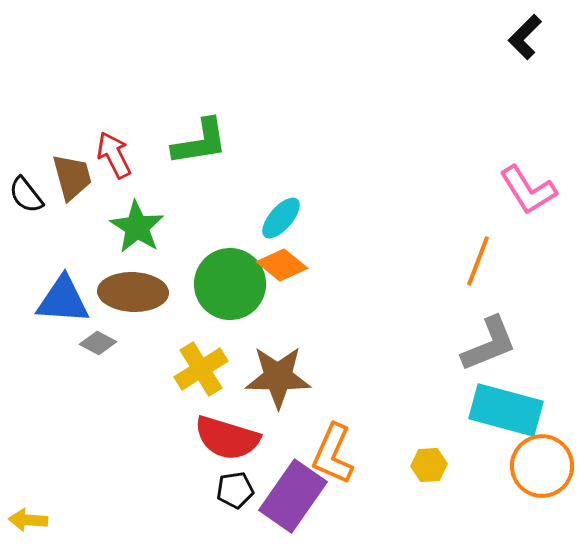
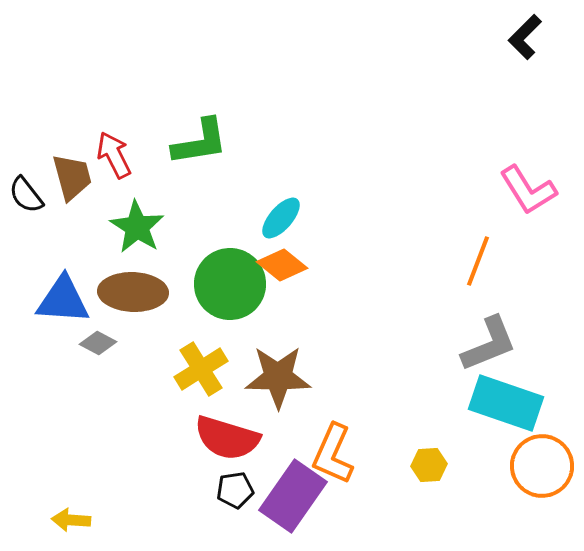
cyan rectangle: moved 7 px up; rotated 4 degrees clockwise
yellow arrow: moved 43 px right
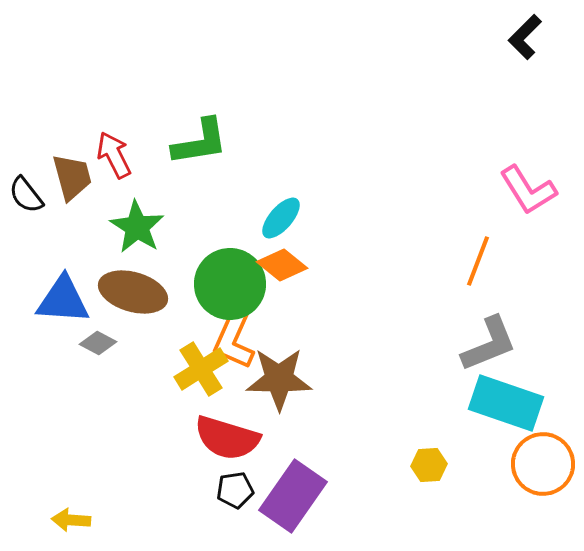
brown ellipse: rotated 14 degrees clockwise
brown star: moved 1 px right, 2 px down
orange L-shape: moved 99 px left, 115 px up
orange circle: moved 1 px right, 2 px up
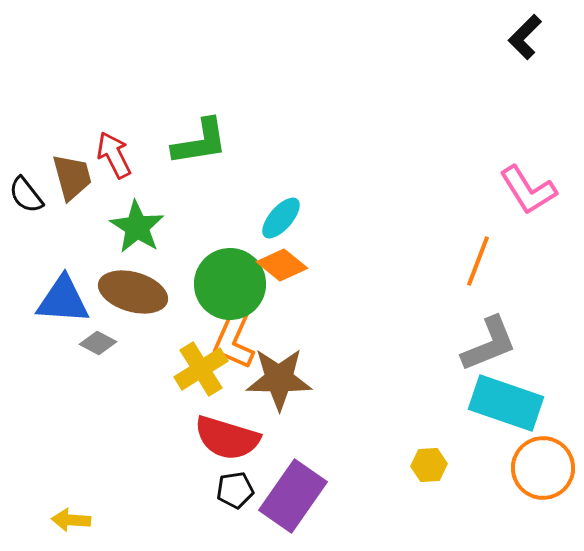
orange circle: moved 4 px down
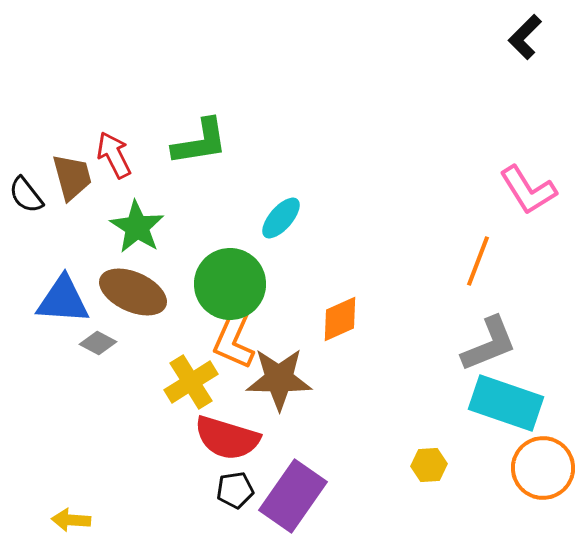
orange diamond: moved 58 px right, 54 px down; rotated 63 degrees counterclockwise
brown ellipse: rotated 8 degrees clockwise
yellow cross: moved 10 px left, 13 px down
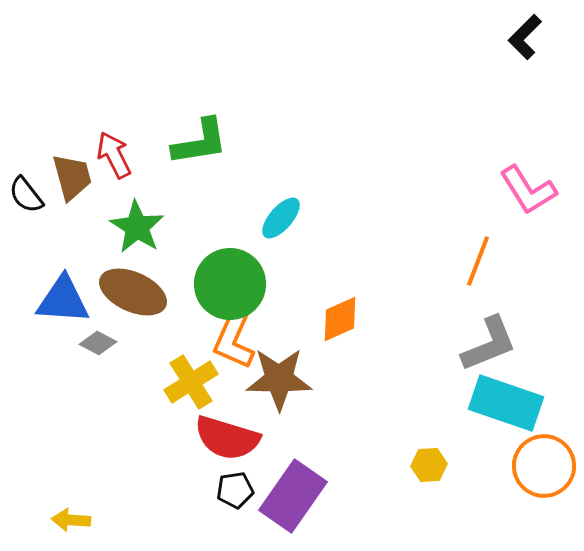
orange circle: moved 1 px right, 2 px up
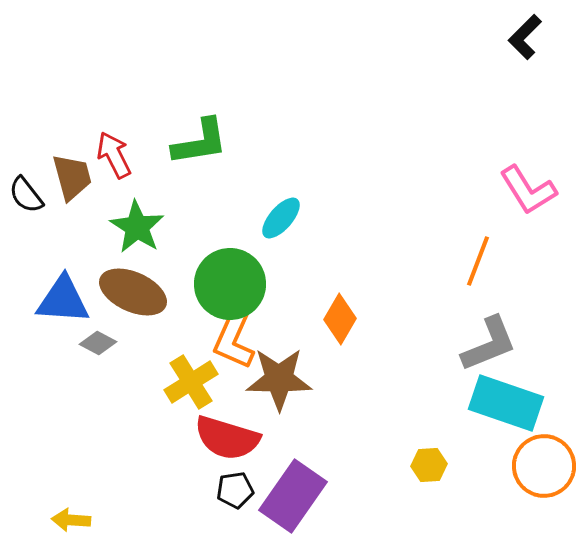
orange diamond: rotated 36 degrees counterclockwise
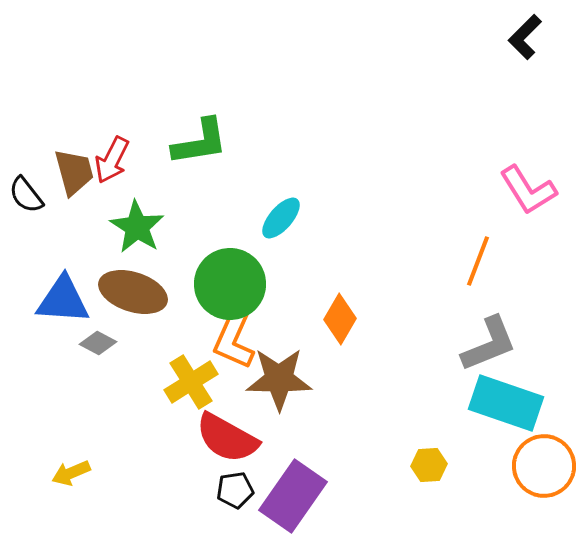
red arrow: moved 2 px left, 5 px down; rotated 126 degrees counterclockwise
brown trapezoid: moved 2 px right, 5 px up
brown ellipse: rotated 6 degrees counterclockwise
red semicircle: rotated 12 degrees clockwise
yellow arrow: moved 47 px up; rotated 27 degrees counterclockwise
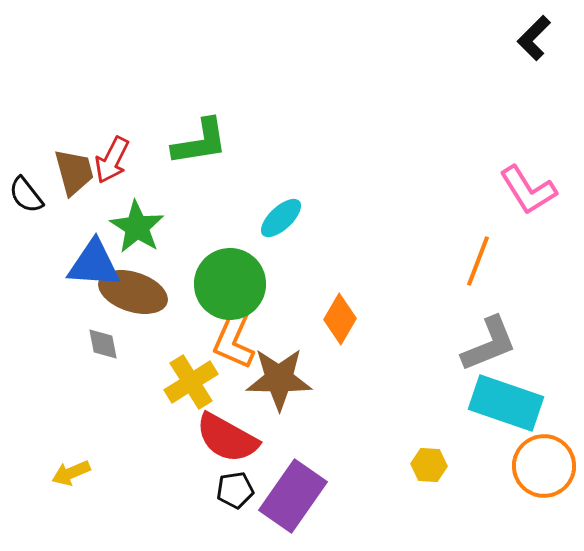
black L-shape: moved 9 px right, 1 px down
cyan ellipse: rotated 6 degrees clockwise
blue triangle: moved 31 px right, 36 px up
gray diamond: moved 5 px right, 1 px down; rotated 51 degrees clockwise
yellow hexagon: rotated 8 degrees clockwise
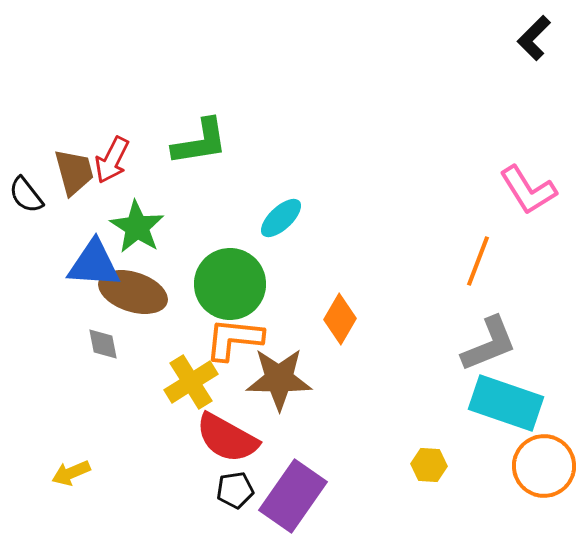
orange L-shape: rotated 72 degrees clockwise
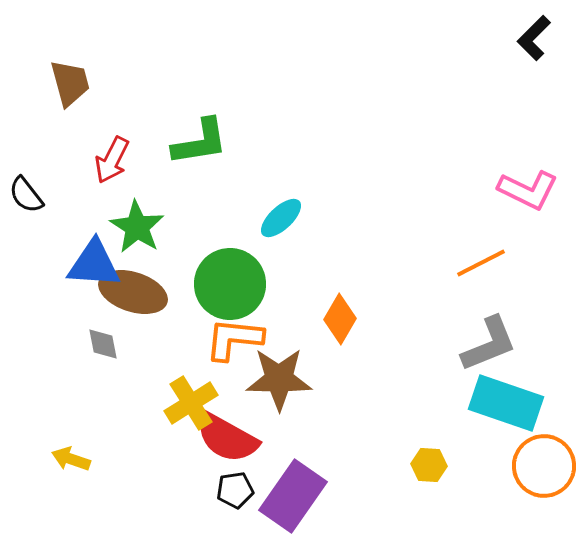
brown trapezoid: moved 4 px left, 89 px up
pink L-shape: rotated 32 degrees counterclockwise
orange line: moved 3 px right, 2 px down; rotated 42 degrees clockwise
yellow cross: moved 21 px down
yellow arrow: moved 14 px up; rotated 42 degrees clockwise
